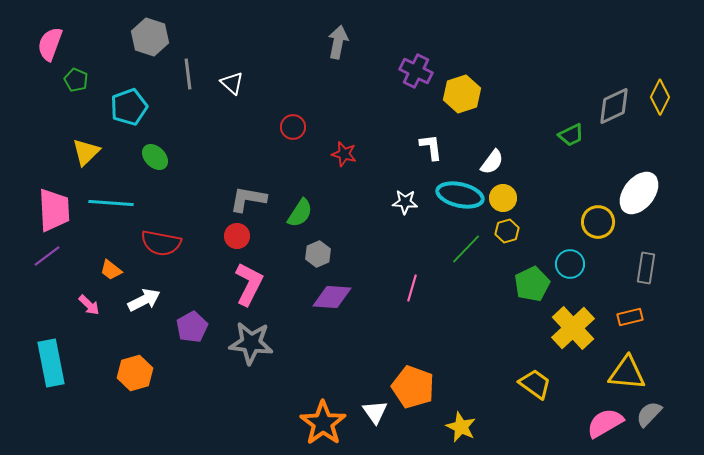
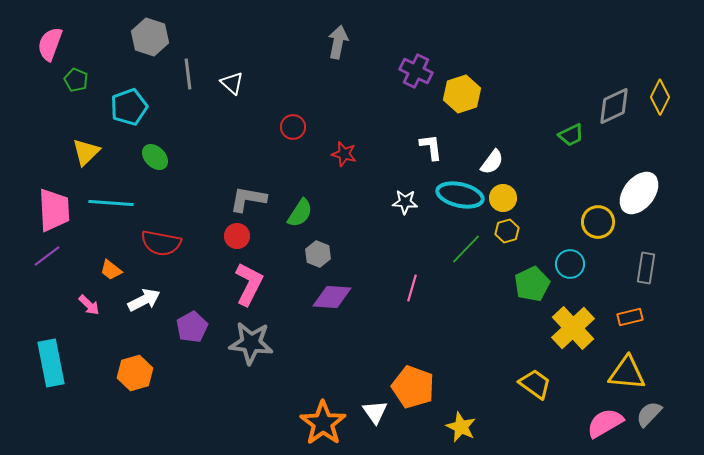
gray hexagon at (318, 254): rotated 15 degrees counterclockwise
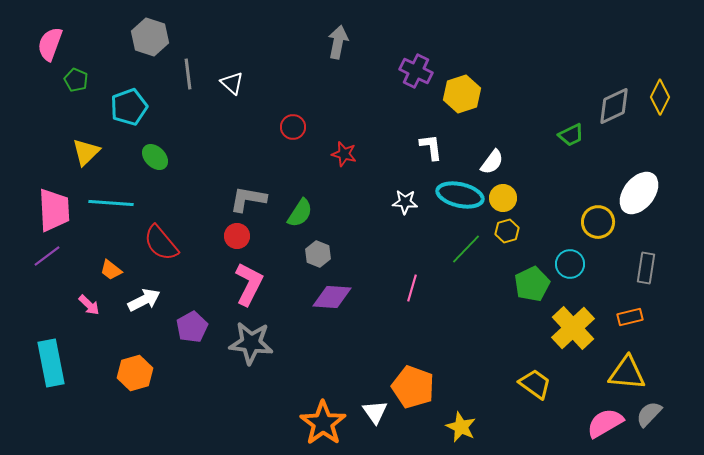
red semicircle at (161, 243): rotated 39 degrees clockwise
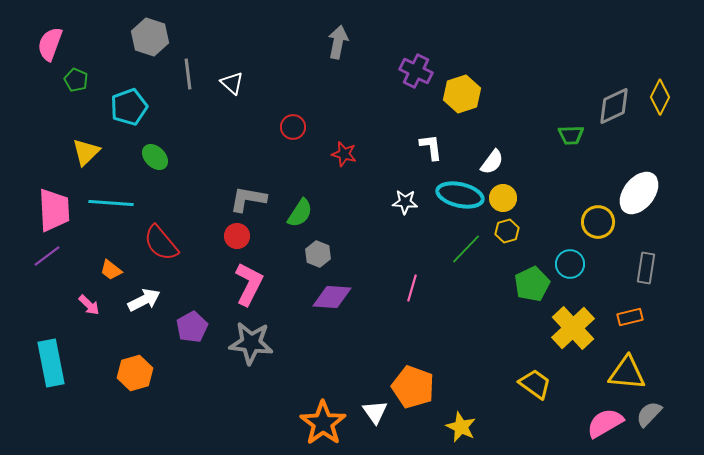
green trapezoid at (571, 135): rotated 24 degrees clockwise
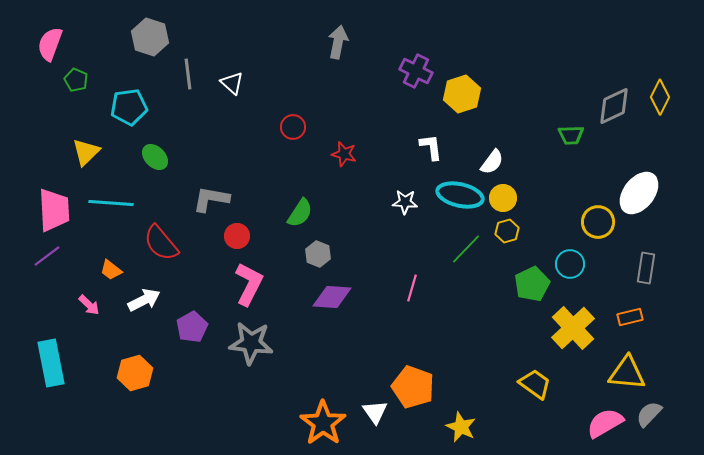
cyan pentagon at (129, 107): rotated 12 degrees clockwise
gray L-shape at (248, 199): moved 37 px left
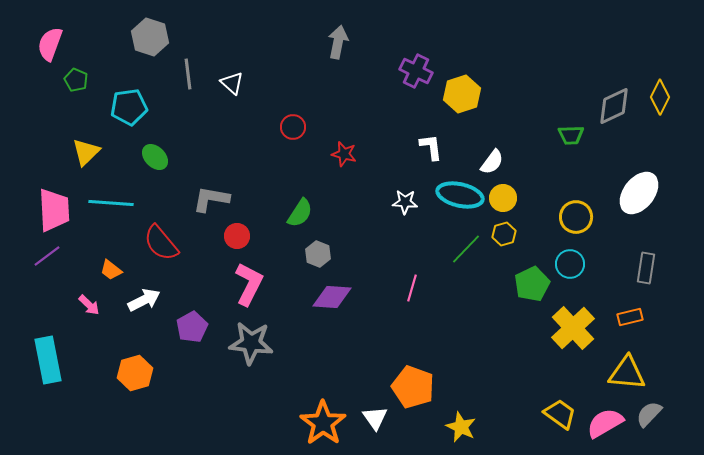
yellow circle at (598, 222): moved 22 px left, 5 px up
yellow hexagon at (507, 231): moved 3 px left, 3 px down
cyan rectangle at (51, 363): moved 3 px left, 3 px up
yellow trapezoid at (535, 384): moved 25 px right, 30 px down
white triangle at (375, 412): moved 6 px down
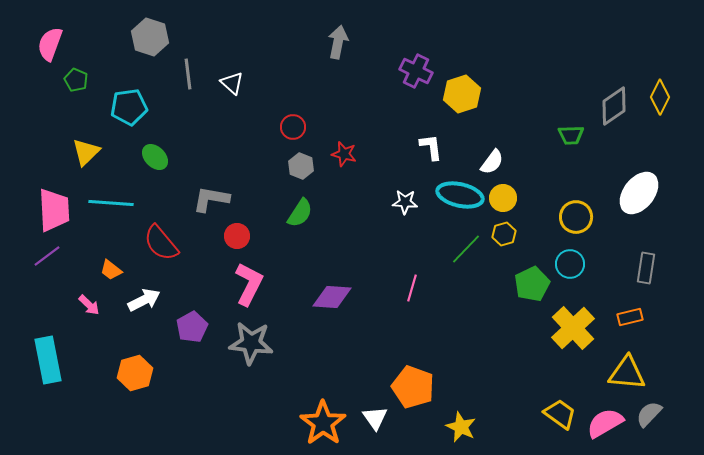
gray diamond at (614, 106): rotated 9 degrees counterclockwise
gray hexagon at (318, 254): moved 17 px left, 88 px up
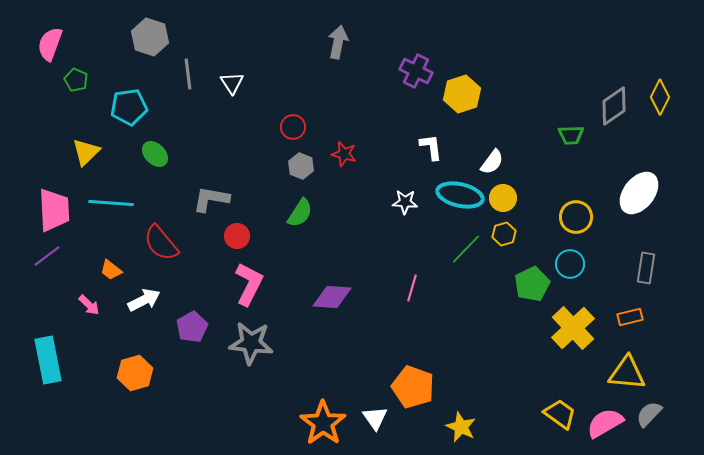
white triangle at (232, 83): rotated 15 degrees clockwise
green ellipse at (155, 157): moved 3 px up
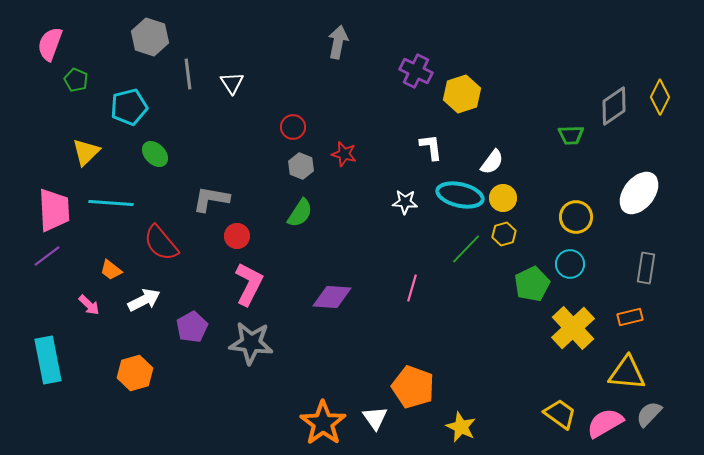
cyan pentagon at (129, 107): rotated 6 degrees counterclockwise
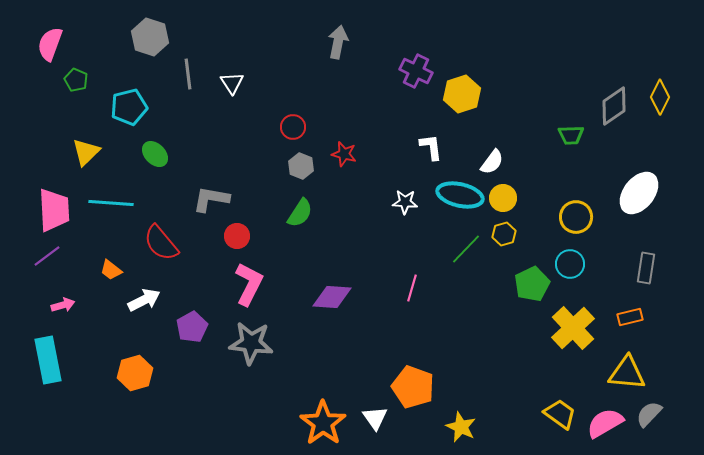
pink arrow at (89, 305): moved 26 px left; rotated 60 degrees counterclockwise
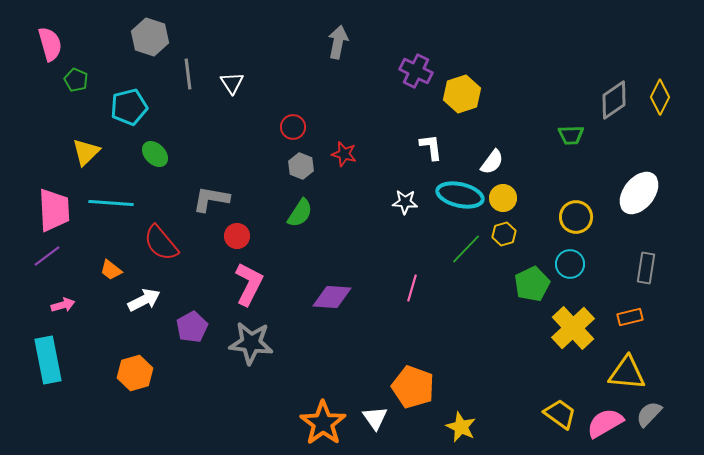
pink semicircle at (50, 44): rotated 144 degrees clockwise
gray diamond at (614, 106): moved 6 px up
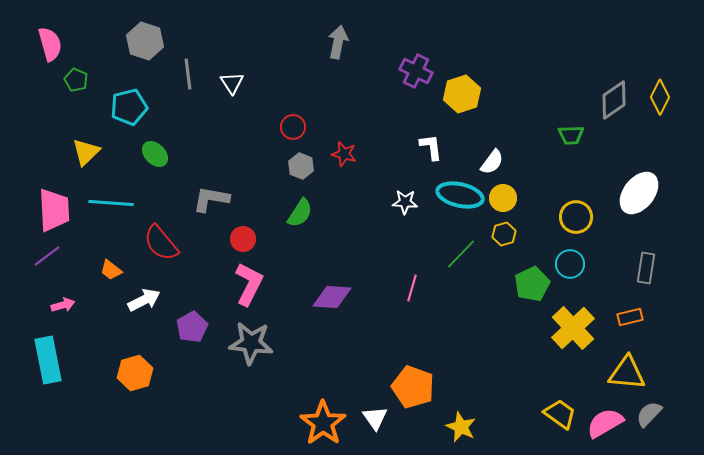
gray hexagon at (150, 37): moved 5 px left, 4 px down
red circle at (237, 236): moved 6 px right, 3 px down
green line at (466, 249): moved 5 px left, 5 px down
